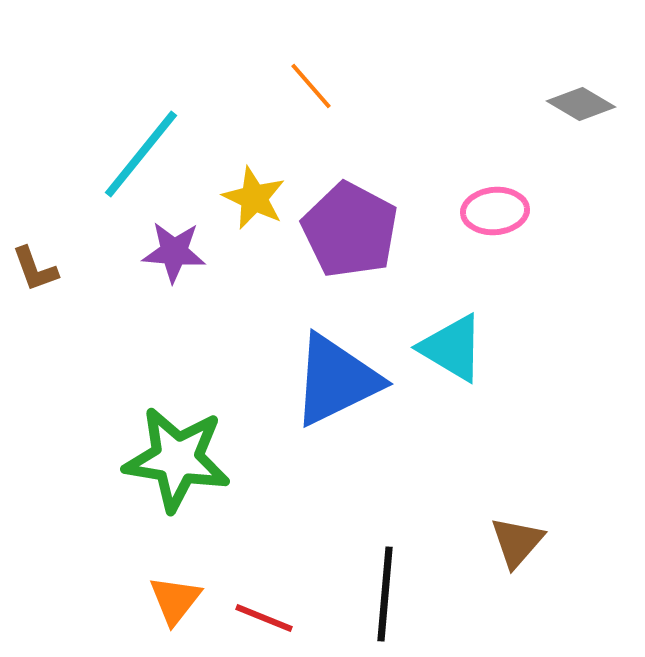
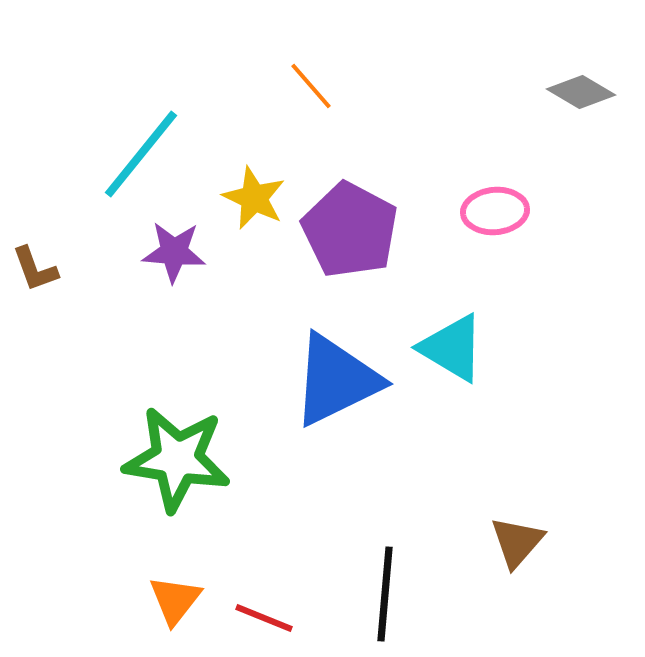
gray diamond: moved 12 px up
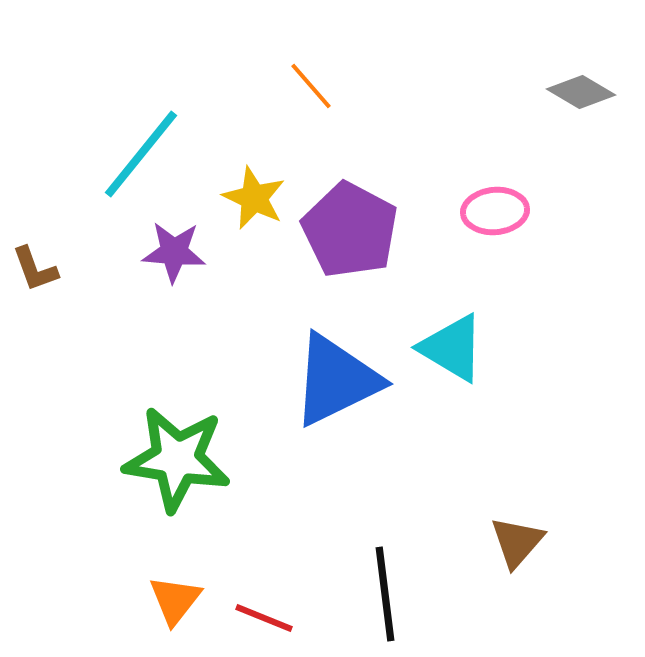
black line: rotated 12 degrees counterclockwise
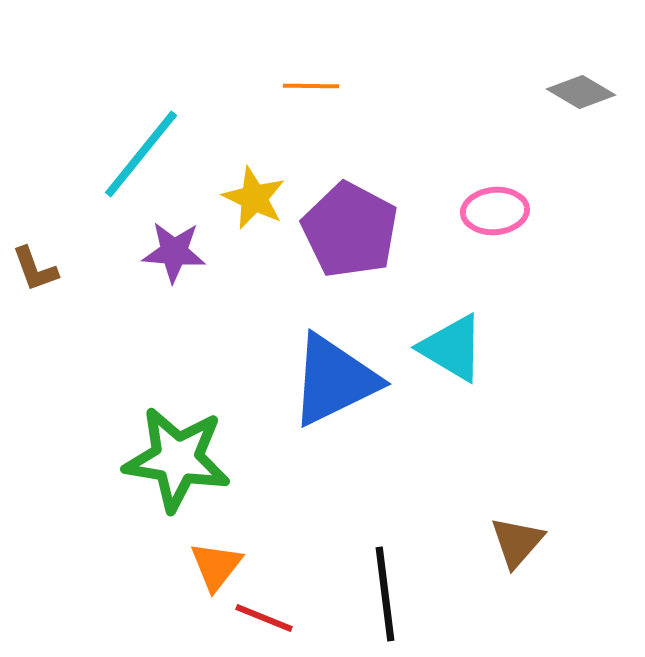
orange line: rotated 48 degrees counterclockwise
blue triangle: moved 2 px left
orange triangle: moved 41 px right, 34 px up
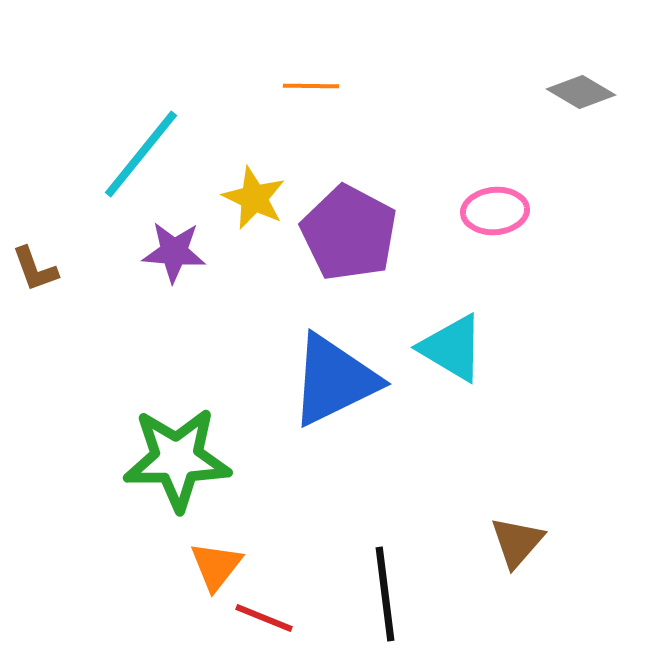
purple pentagon: moved 1 px left, 3 px down
green star: rotated 10 degrees counterclockwise
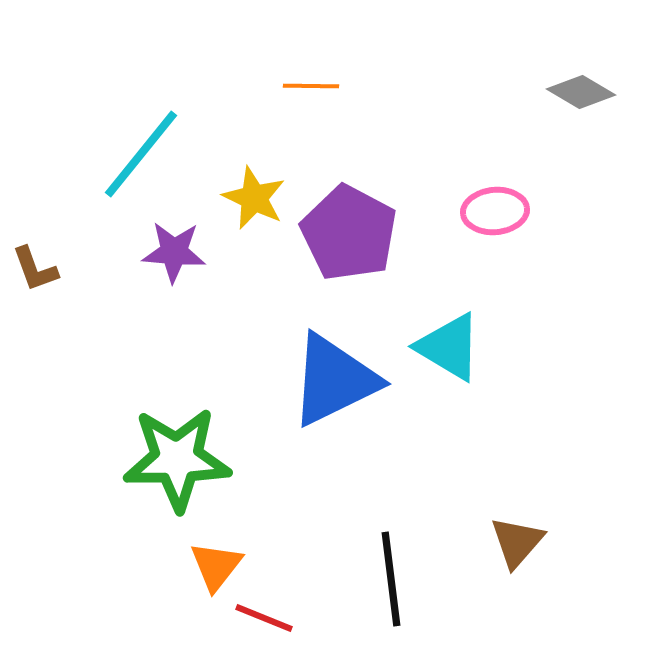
cyan triangle: moved 3 px left, 1 px up
black line: moved 6 px right, 15 px up
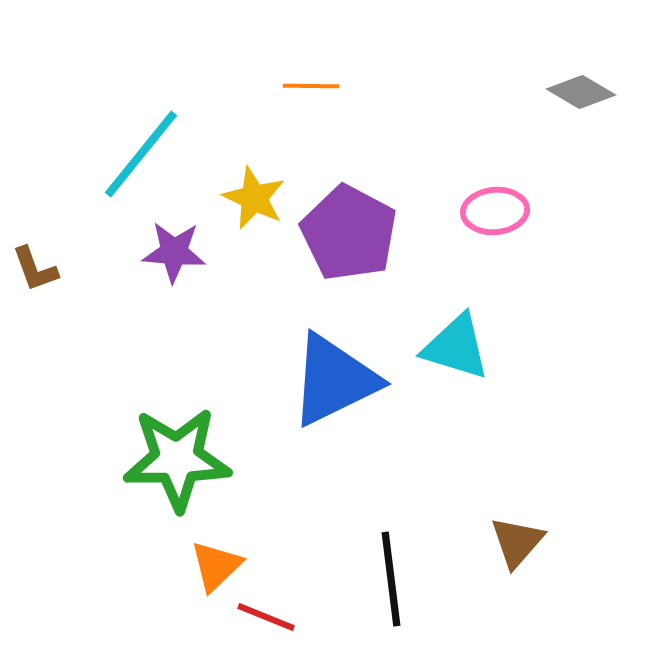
cyan triangle: moved 7 px right; rotated 14 degrees counterclockwise
orange triangle: rotated 8 degrees clockwise
red line: moved 2 px right, 1 px up
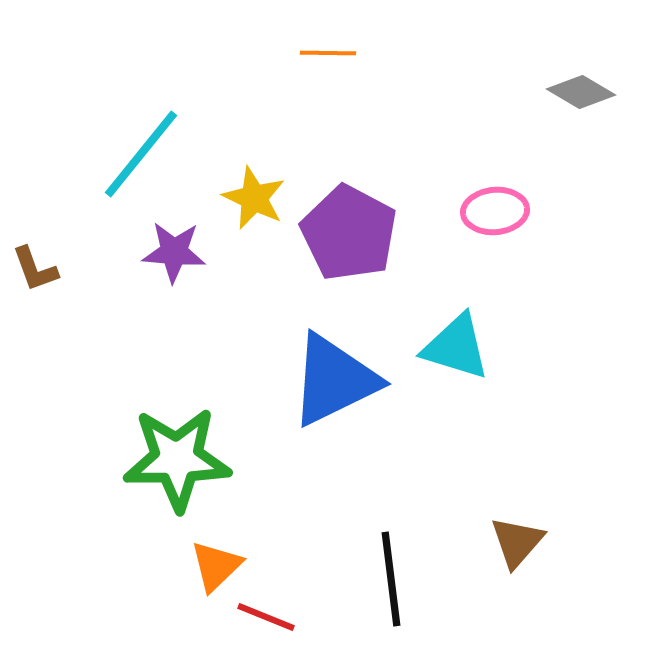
orange line: moved 17 px right, 33 px up
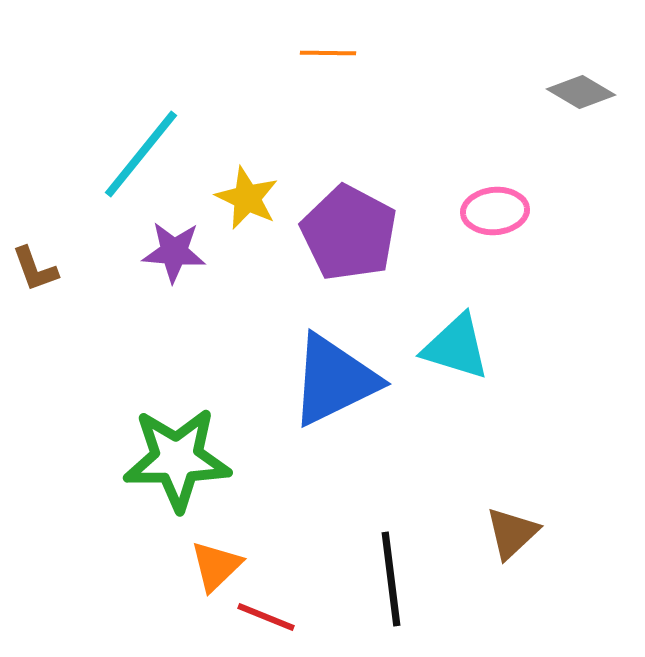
yellow star: moved 7 px left
brown triangle: moved 5 px left, 9 px up; rotated 6 degrees clockwise
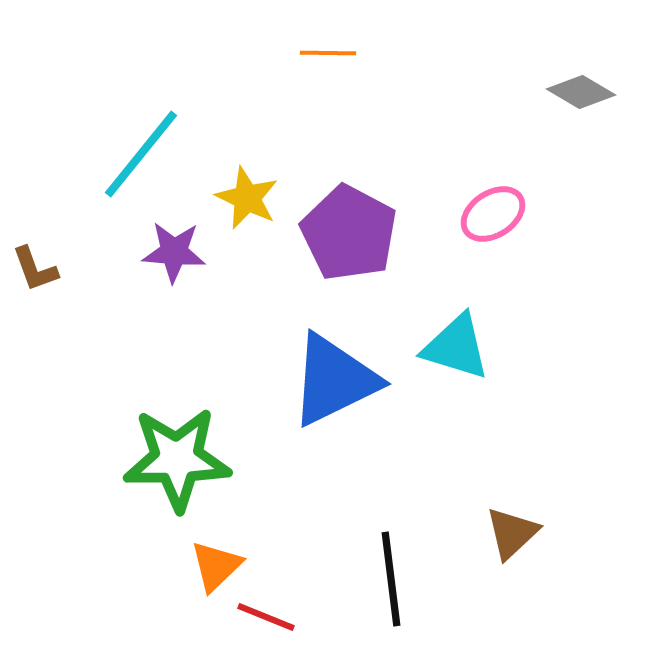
pink ellipse: moved 2 px left, 3 px down; rotated 28 degrees counterclockwise
